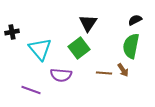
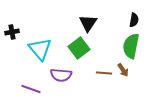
black semicircle: moved 1 px left; rotated 128 degrees clockwise
purple line: moved 1 px up
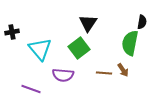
black semicircle: moved 8 px right, 2 px down
green semicircle: moved 1 px left, 3 px up
purple semicircle: moved 2 px right
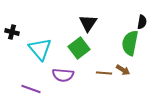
black cross: rotated 24 degrees clockwise
brown arrow: rotated 24 degrees counterclockwise
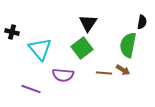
green semicircle: moved 2 px left, 2 px down
green square: moved 3 px right
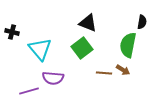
black triangle: rotated 42 degrees counterclockwise
purple semicircle: moved 10 px left, 3 px down
purple line: moved 2 px left, 2 px down; rotated 36 degrees counterclockwise
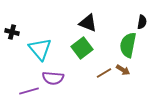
brown line: rotated 35 degrees counterclockwise
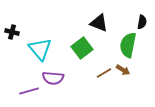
black triangle: moved 11 px right
